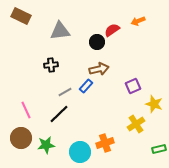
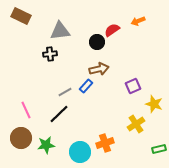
black cross: moved 1 px left, 11 px up
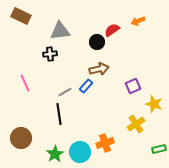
pink line: moved 1 px left, 27 px up
black line: rotated 55 degrees counterclockwise
green star: moved 9 px right, 9 px down; rotated 24 degrees counterclockwise
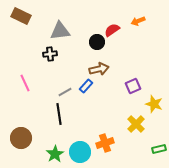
yellow cross: rotated 12 degrees counterclockwise
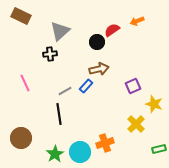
orange arrow: moved 1 px left
gray triangle: rotated 35 degrees counterclockwise
gray line: moved 1 px up
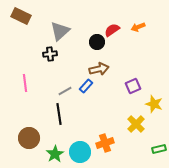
orange arrow: moved 1 px right, 6 px down
pink line: rotated 18 degrees clockwise
brown circle: moved 8 px right
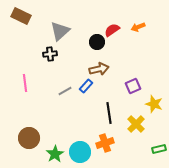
black line: moved 50 px right, 1 px up
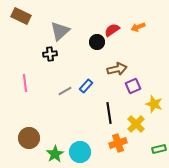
brown arrow: moved 18 px right
orange cross: moved 13 px right
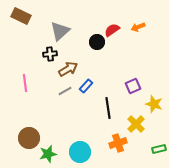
brown arrow: moved 49 px left; rotated 18 degrees counterclockwise
black line: moved 1 px left, 5 px up
green star: moved 7 px left; rotated 18 degrees clockwise
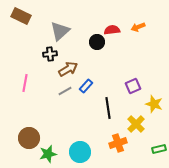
red semicircle: rotated 28 degrees clockwise
pink line: rotated 18 degrees clockwise
